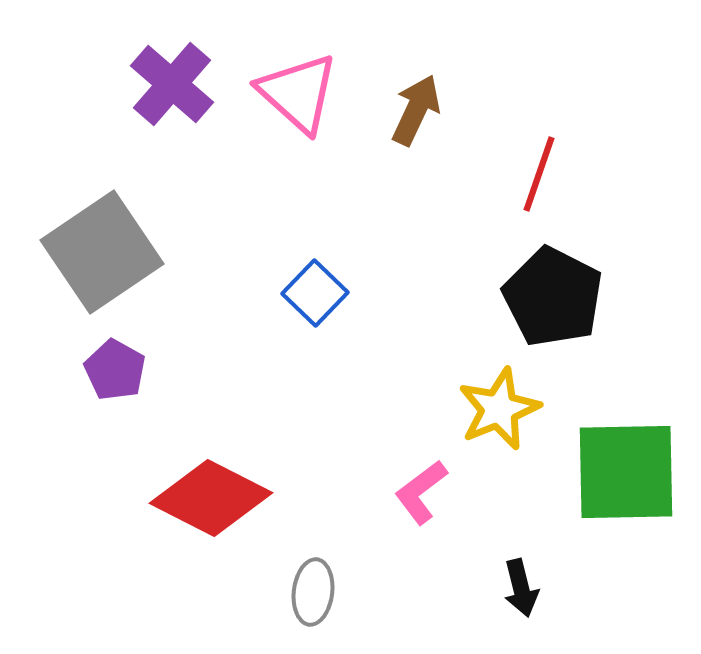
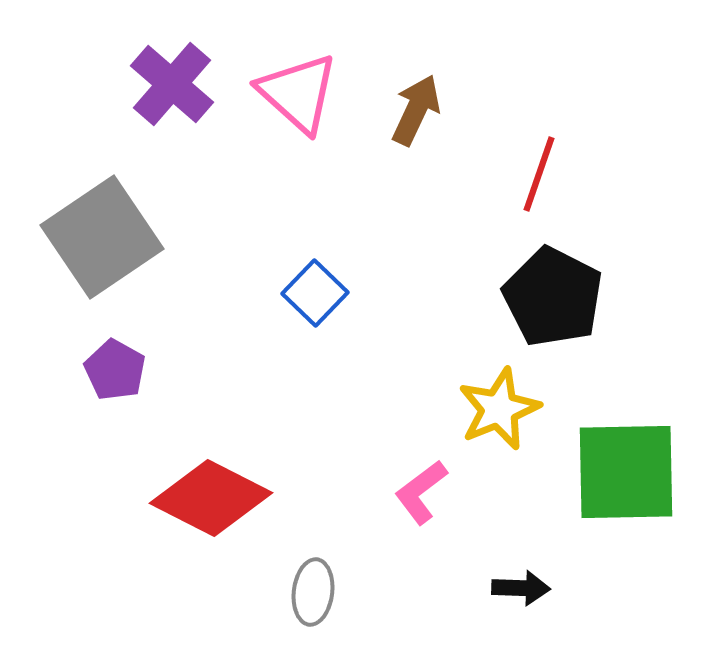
gray square: moved 15 px up
black arrow: rotated 74 degrees counterclockwise
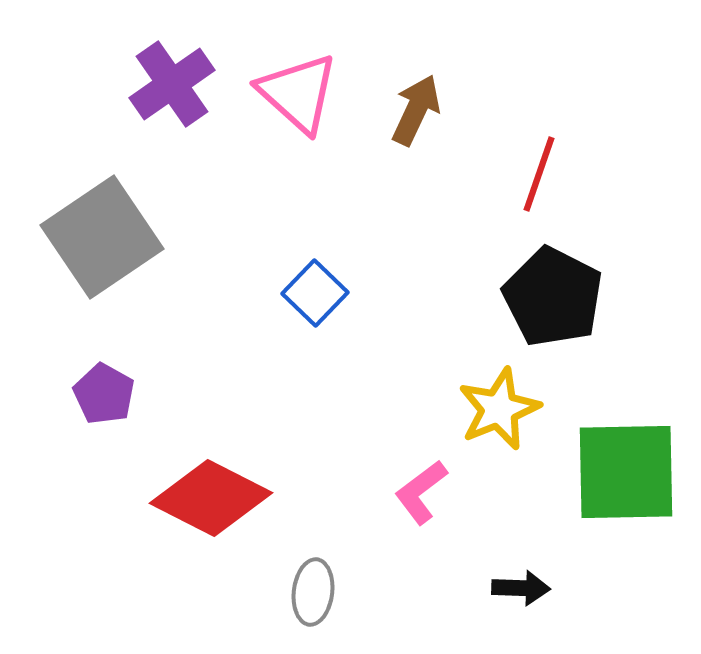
purple cross: rotated 14 degrees clockwise
purple pentagon: moved 11 px left, 24 px down
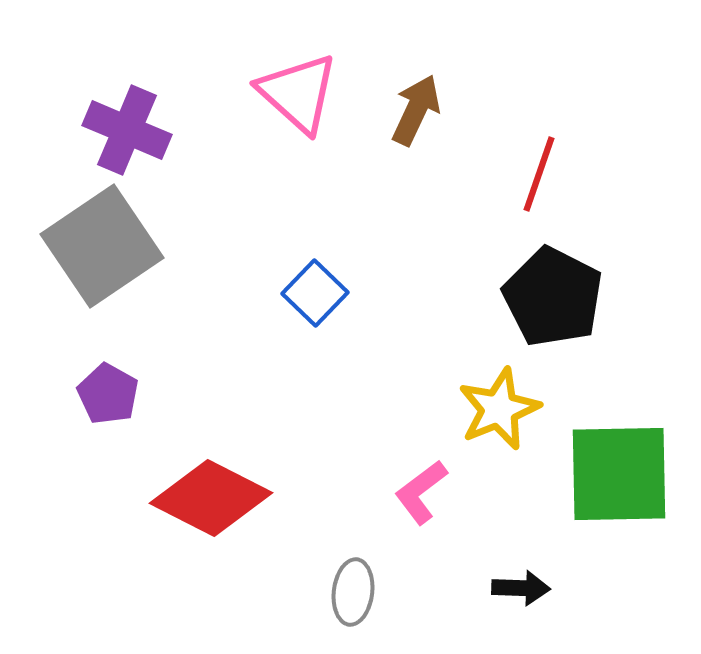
purple cross: moved 45 px left, 46 px down; rotated 32 degrees counterclockwise
gray square: moved 9 px down
purple pentagon: moved 4 px right
green square: moved 7 px left, 2 px down
gray ellipse: moved 40 px right
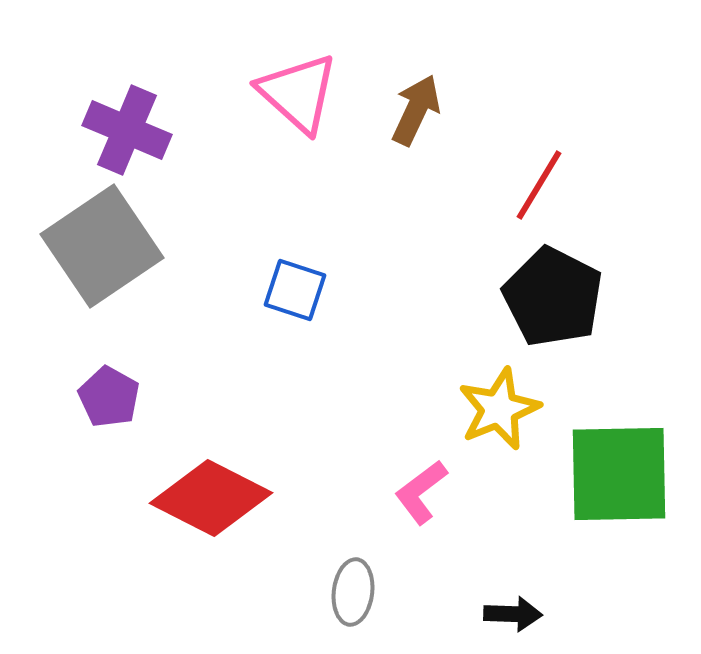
red line: moved 11 px down; rotated 12 degrees clockwise
blue square: moved 20 px left, 3 px up; rotated 26 degrees counterclockwise
purple pentagon: moved 1 px right, 3 px down
black arrow: moved 8 px left, 26 px down
